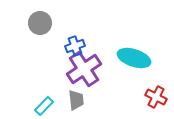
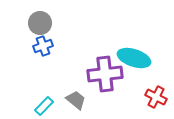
blue cross: moved 32 px left
purple cross: moved 21 px right, 5 px down; rotated 28 degrees clockwise
gray trapezoid: rotated 45 degrees counterclockwise
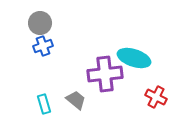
cyan rectangle: moved 2 px up; rotated 60 degrees counterclockwise
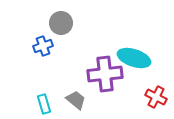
gray circle: moved 21 px right
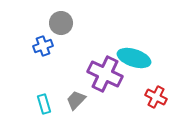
purple cross: rotated 32 degrees clockwise
gray trapezoid: rotated 85 degrees counterclockwise
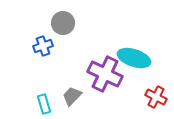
gray circle: moved 2 px right
gray trapezoid: moved 4 px left, 4 px up
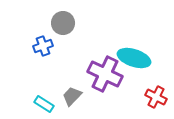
cyan rectangle: rotated 42 degrees counterclockwise
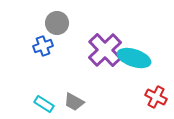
gray circle: moved 6 px left
purple cross: moved 24 px up; rotated 20 degrees clockwise
gray trapezoid: moved 2 px right, 6 px down; rotated 105 degrees counterclockwise
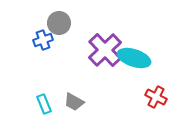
gray circle: moved 2 px right
blue cross: moved 6 px up
cyan rectangle: rotated 36 degrees clockwise
